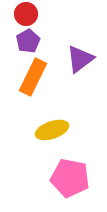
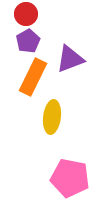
purple triangle: moved 10 px left; rotated 16 degrees clockwise
yellow ellipse: moved 13 px up; rotated 64 degrees counterclockwise
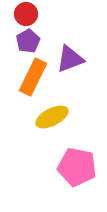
yellow ellipse: rotated 56 degrees clockwise
pink pentagon: moved 7 px right, 11 px up
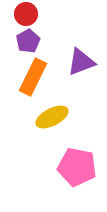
purple triangle: moved 11 px right, 3 px down
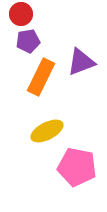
red circle: moved 5 px left
purple pentagon: rotated 20 degrees clockwise
orange rectangle: moved 8 px right
yellow ellipse: moved 5 px left, 14 px down
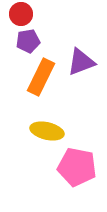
yellow ellipse: rotated 40 degrees clockwise
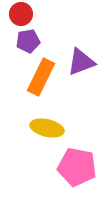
yellow ellipse: moved 3 px up
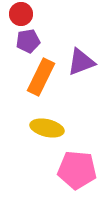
pink pentagon: moved 3 px down; rotated 6 degrees counterclockwise
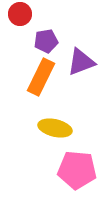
red circle: moved 1 px left
purple pentagon: moved 18 px right
yellow ellipse: moved 8 px right
